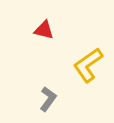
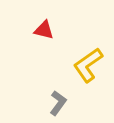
gray L-shape: moved 10 px right, 4 px down
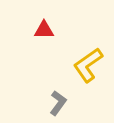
red triangle: rotated 15 degrees counterclockwise
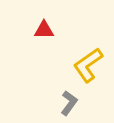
gray L-shape: moved 11 px right
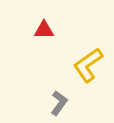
gray L-shape: moved 10 px left
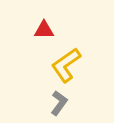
yellow L-shape: moved 22 px left
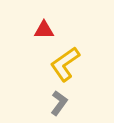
yellow L-shape: moved 1 px left, 1 px up
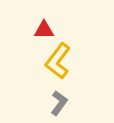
yellow L-shape: moved 7 px left, 3 px up; rotated 18 degrees counterclockwise
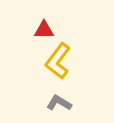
gray L-shape: rotated 95 degrees counterclockwise
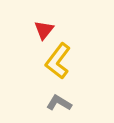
red triangle: rotated 50 degrees counterclockwise
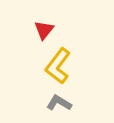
yellow L-shape: moved 5 px down
